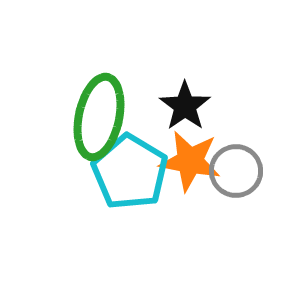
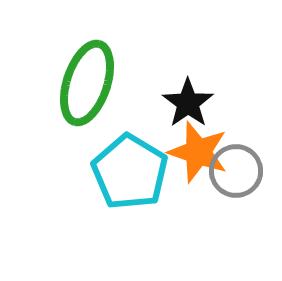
black star: moved 3 px right, 3 px up
green ellipse: moved 12 px left, 34 px up; rotated 6 degrees clockwise
orange star: moved 8 px right, 9 px up; rotated 8 degrees clockwise
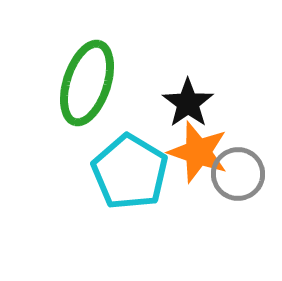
gray circle: moved 2 px right, 3 px down
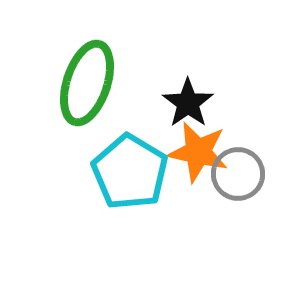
orange star: rotated 6 degrees counterclockwise
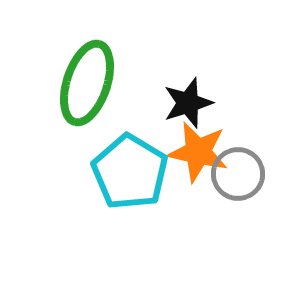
black star: rotated 18 degrees clockwise
